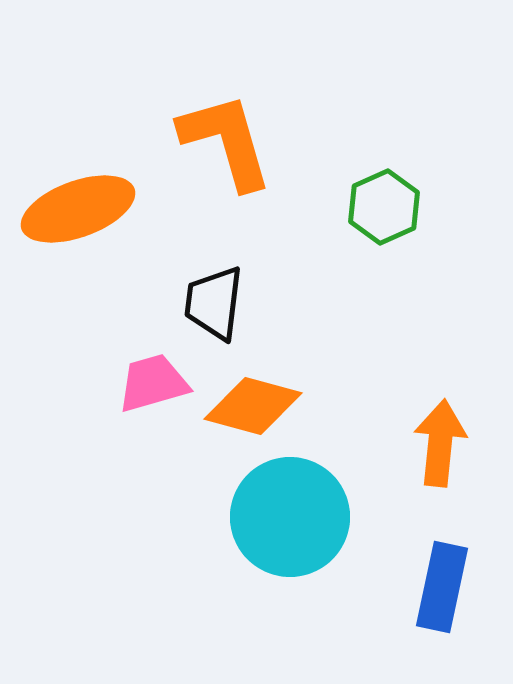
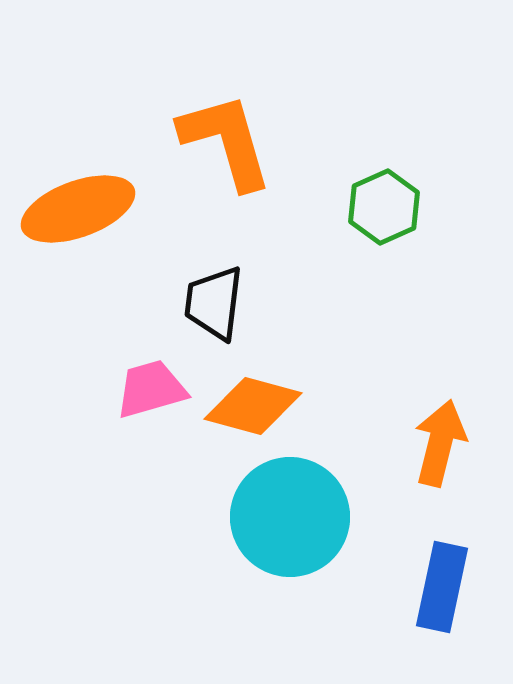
pink trapezoid: moved 2 px left, 6 px down
orange arrow: rotated 8 degrees clockwise
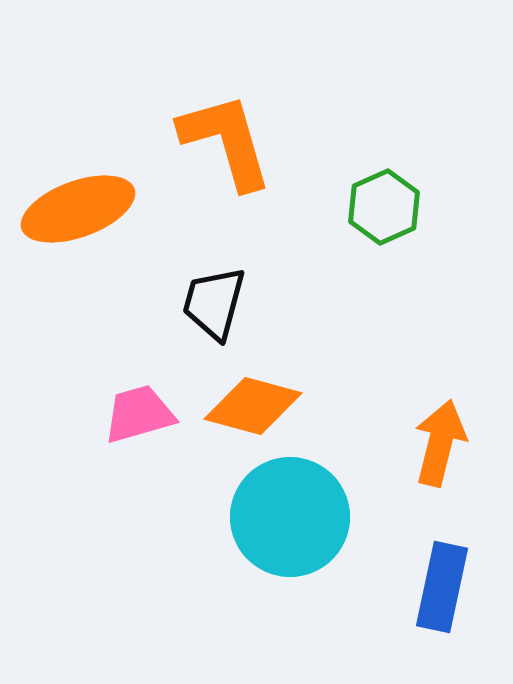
black trapezoid: rotated 8 degrees clockwise
pink trapezoid: moved 12 px left, 25 px down
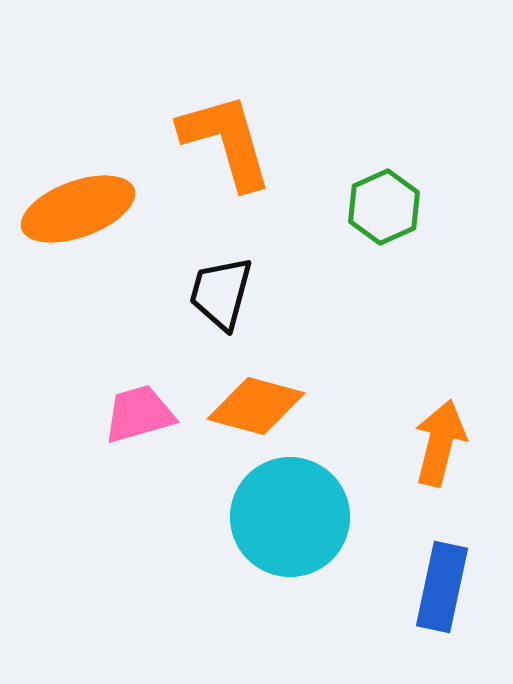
black trapezoid: moved 7 px right, 10 px up
orange diamond: moved 3 px right
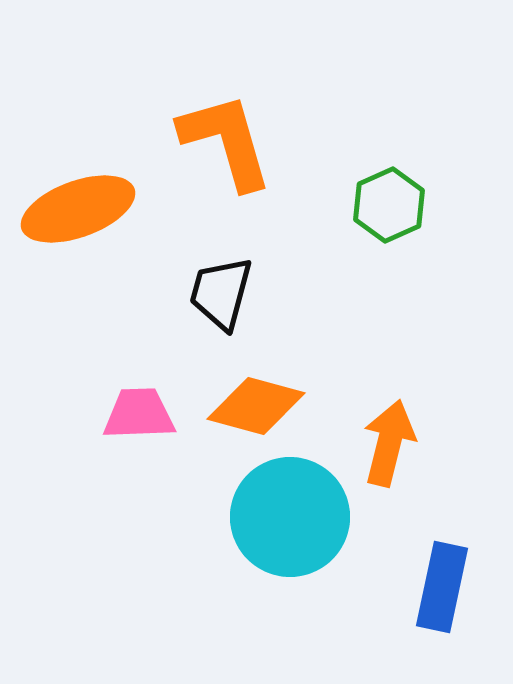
green hexagon: moved 5 px right, 2 px up
pink trapezoid: rotated 14 degrees clockwise
orange arrow: moved 51 px left
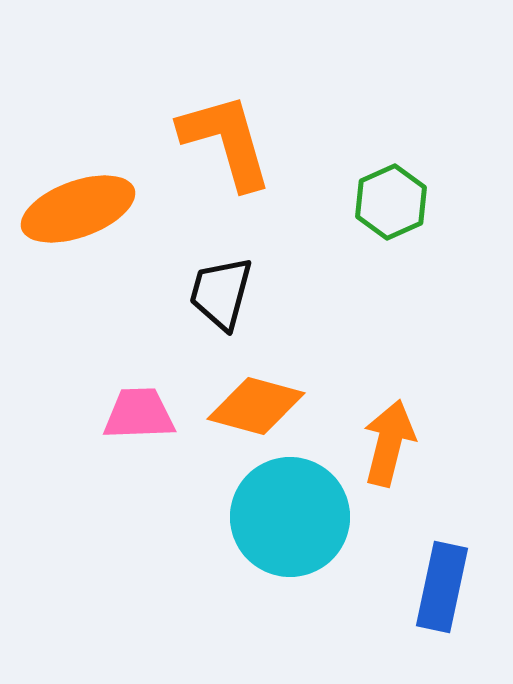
green hexagon: moved 2 px right, 3 px up
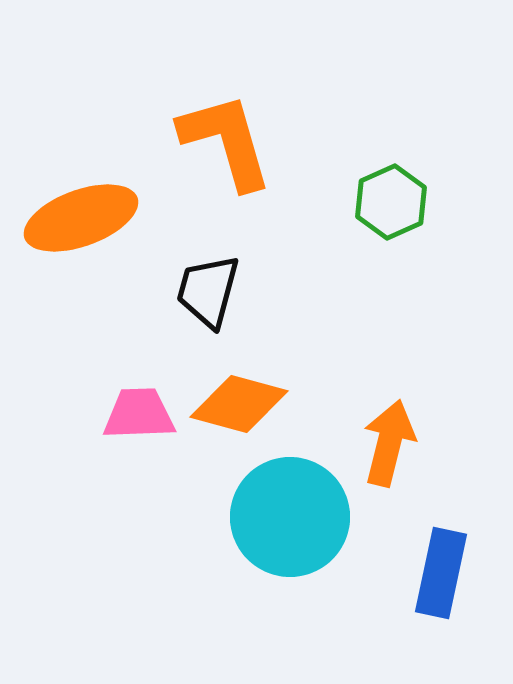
orange ellipse: moved 3 px right, 9 px down
black trapezoid: moved 13 px left, 2 px up
orange diamond: moved 17 px left, 2 px up
blue rectangle: moved 1 px left, 14 px up
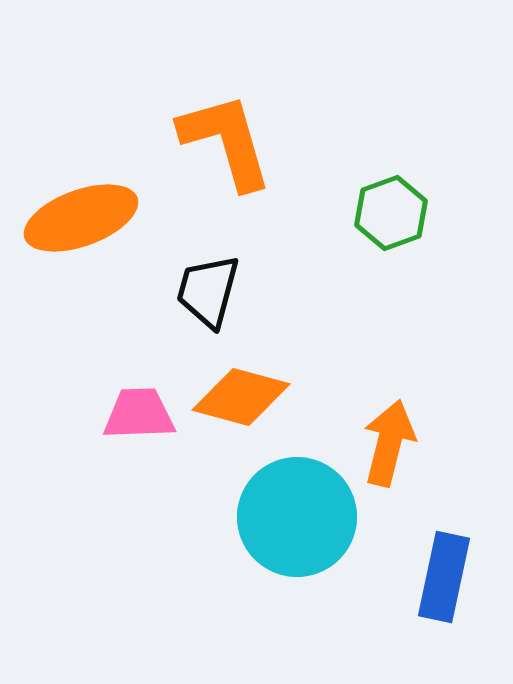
green hexagon: moved 11 px down; rotated 4 degrees clockwise
orange diamond: moved 2 px right, 7 px up
cyan circle: moved 7 px right
blue rectangle: moved 3 px right, 4 px down
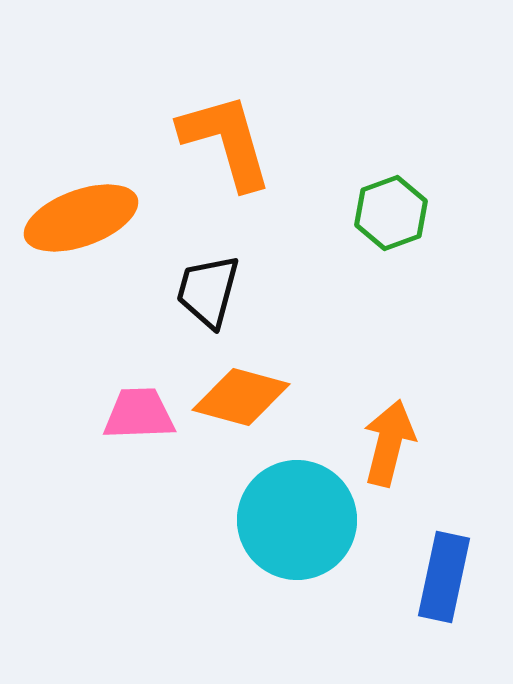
cyan circle: moved 3 px down
